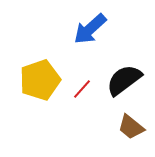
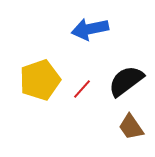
blue arrow: rotated 30 degrees clockwise
black semicircle: moved 2 px right, 1 px down
brown trapezoid: rotated 16 degrees clockwise
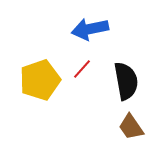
black semicircle: rotated 117 degrees clockwise
red line: moved 20 px up
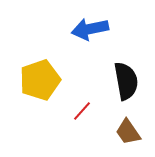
red line: moved 42 px down
brown trapezoid: moved 3 px left, 5 px down
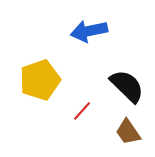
blue arrow: moved 1 px left, 2 px down
black semicircle: moved 1 px right, 5 px down; rotated 36 degrees counterclockwise
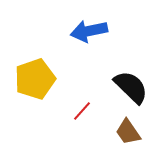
yellow pentagon: moved 5 px left, 1 px up
black semicircle: moved 4 px right, 1 px down
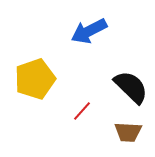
blue arrow: rotated 15 degrees counterclockwise
brown trapezoid: rotated 52 degrees counterclockwise
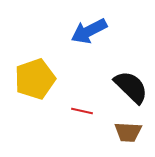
red line: rotated 60 degrees clockwise
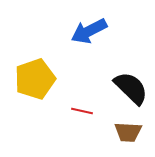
black semicircle: moved 1 px down
